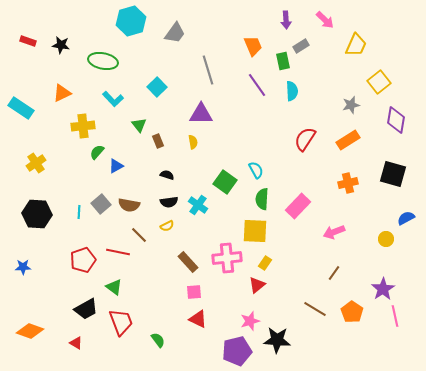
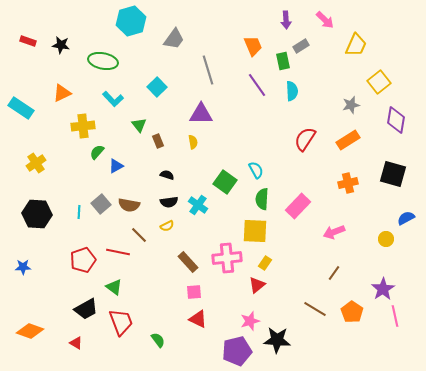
gray trapezoid at (175, 33): moved 1 px left, 6 px down
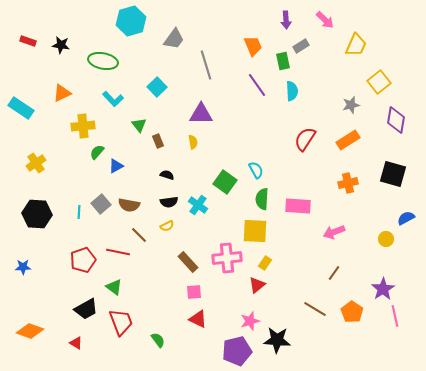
gray line at (208, 70): moved 2 px left, 5 px up
pink rectangle at (298, 206): rotated 50 degrees clockwise
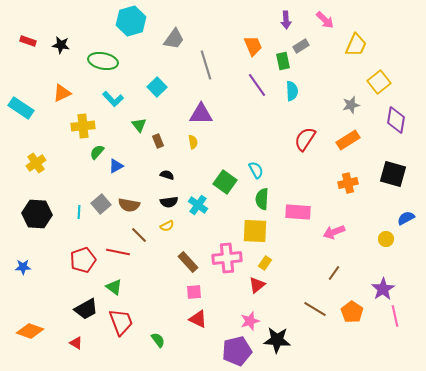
pink rectangle at (298, 206): moved 6 px down
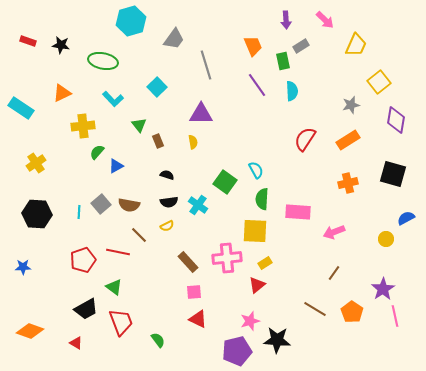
yellow rectangle at (265, 263): rotated 24 degrees clockwise
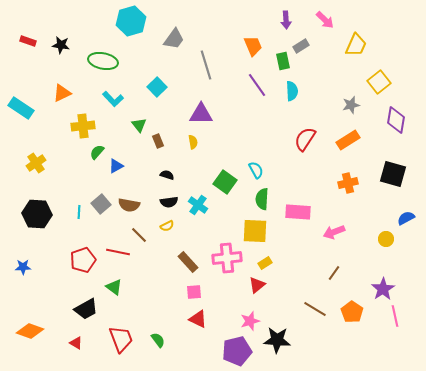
red trapezoid at (121, 322): moved 17 px down
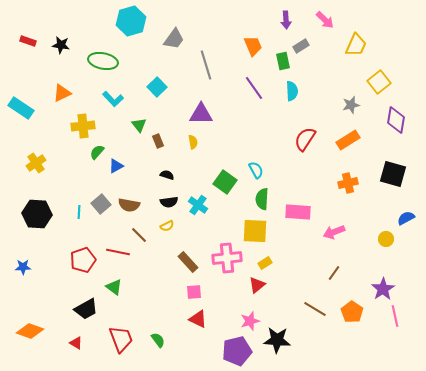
purple line at (257, 85): moved 3 px left, 3 px down
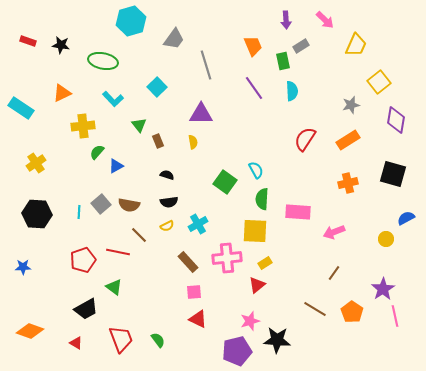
cyan cross at (198, 205): moved 19 px down; rotated 24 degrees clockwise
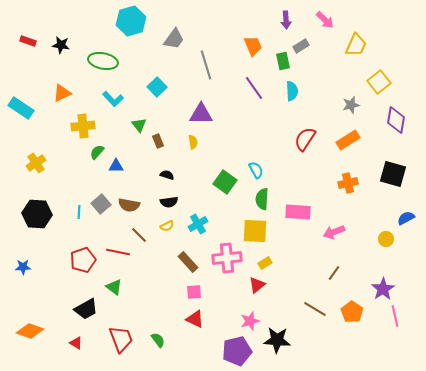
blue triangle at (116, 166): rotated 28 degrees clockwise
red triangle at (198, 319): moved 3 px left
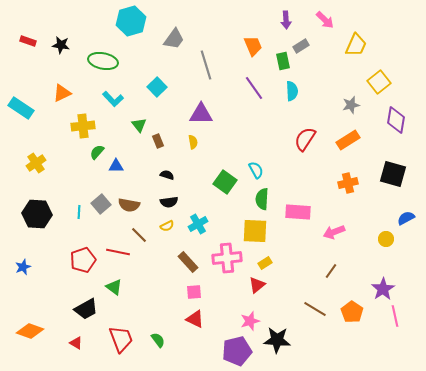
blue star at (23, 267): rotated 21 degrees counterclockwise
brown line at (334, 273): moved 3 px left, 2 px up
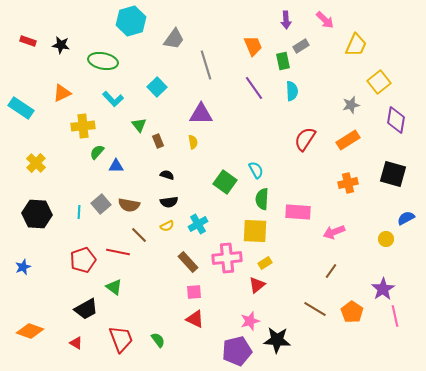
yellow cross at (36, 163): rotated 12 degrees counterclockwise
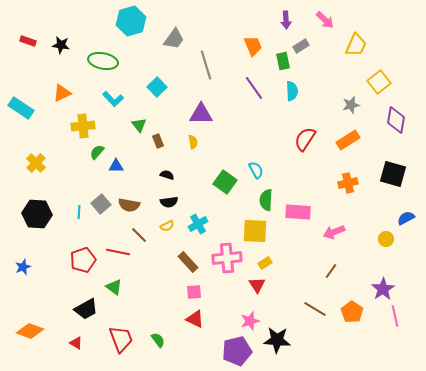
green semicircle at (262, 199): moved 4 px right, 1 px down
red triangle at (257, 285): rotated 24 degrees counterclockwise
